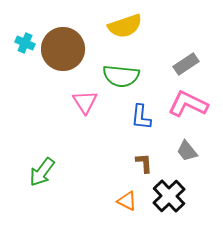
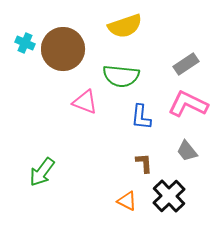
pink triangle: rotated 36 degrees counterclockwise
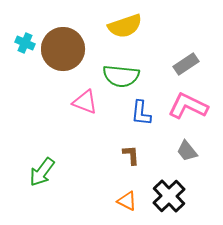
pink L-shape: moved 2 px down
blue L-shape: moved 4 px up
brown L-shape: moved 13 px left, 8 px up
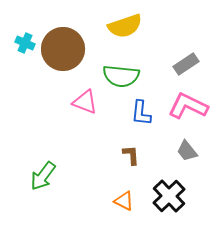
green arrow: moved 1 px right, 4 px down
orange triangle: moved 3 px left
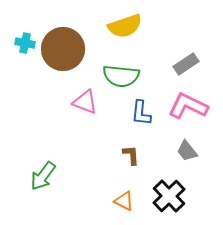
cyan cross: rotated 12 degrees counterclockwise
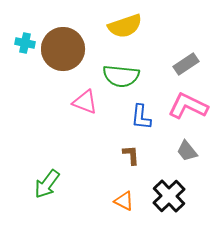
blue L-shape: moved 4 px down
green arrow: moved 4 px right, 8 px down
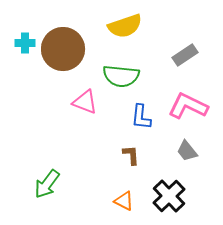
cyan cross: rotated 12 degrees counterclockwise
gray rectangle: moved 1 px left, 9 px up
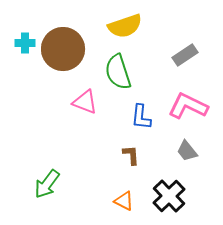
green semicircle: moved 3 px left, 4 px up; rotated 66 degrees clockwise
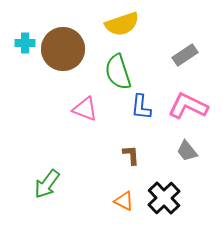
yellow semicircle: moved 3 px left, 2 px up
pink triangle: moved 7 px down
blue L-shape: moved 10 px up
black cross: moved 5 px left, 2 px down
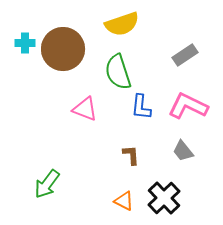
gray trapezoid: moved 4 px left
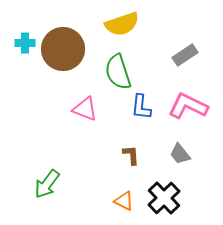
gray trapezoid: moved 3 px left, 3 px down
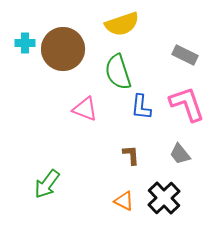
gray rectangle: rotated 60 degrees clockwise
pink L-shape: moved 1 px left, 2 px up; rotated 45 degrees clockwise
